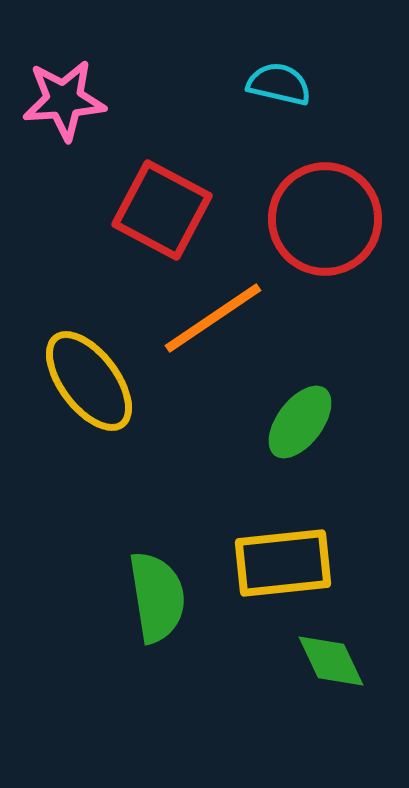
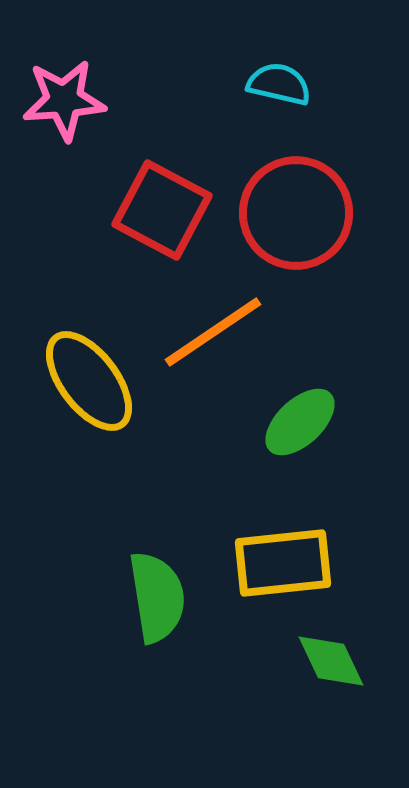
red circle: moved 29 px left, 6 px up
orange line: moved 14 px down
green ellipse: rotated 10 degrees clockwise
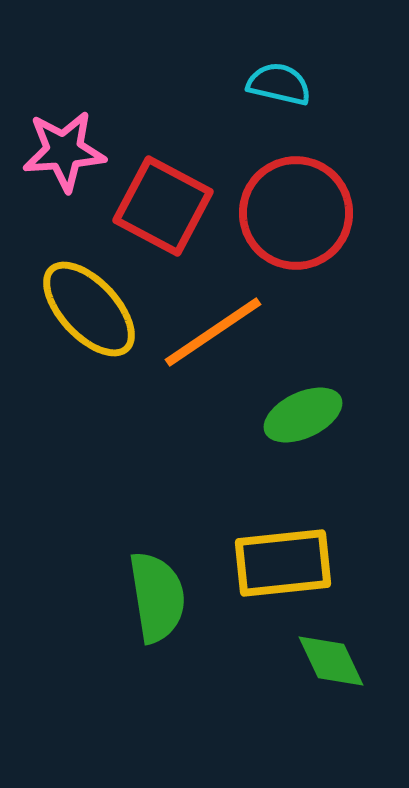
pink star: moved 51 px down
red square: moved 1 px right, 4 px up
yellow ellipse: moved 72 px up; rotated 6 degrees counterclockwise
green ellipse: moved 3 px right, 7 px up; rotated 18 degrees clockwise
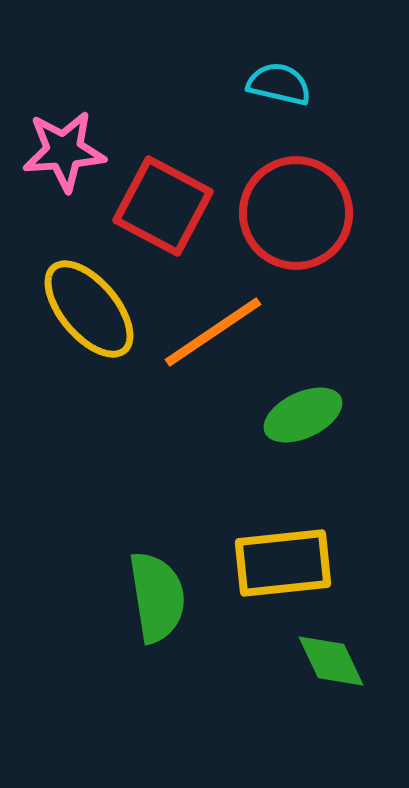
yellow ellipse: rotated 3 degrees clockwise
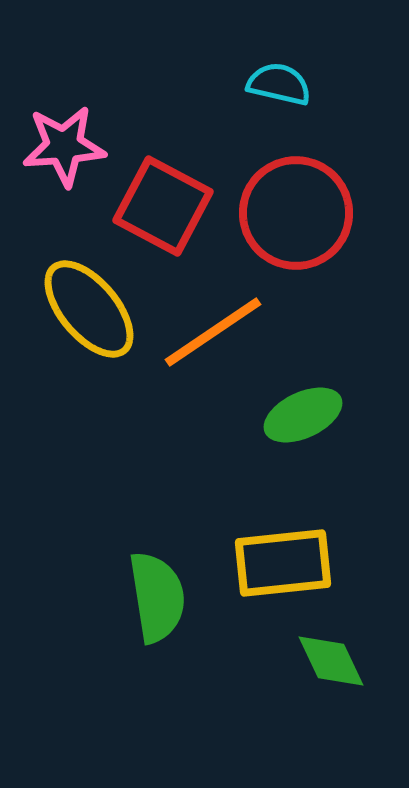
pink star: moved 5 px up
